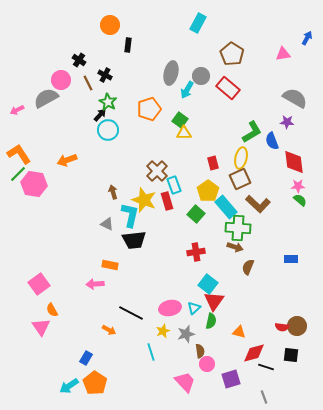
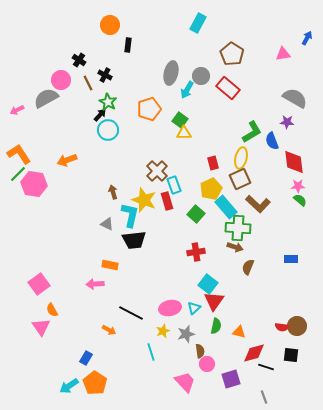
yellow pentagon at (208, 191): moved 3 px right, 2 px up; rotated 10 degrees clockwise
green semicircle at (211, 321): moved 5 px right, 5 px down
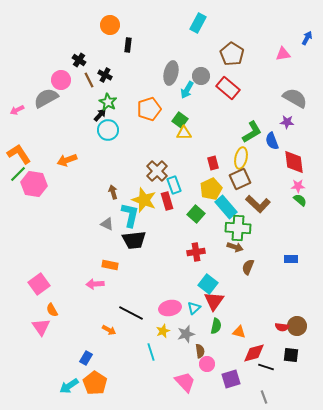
brown line at (88, 83): moved 1 px right, 3 px up
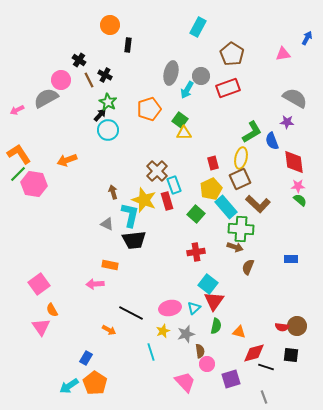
cyan rectangle at (198, 23): moved 4 px down
red rectangle at (228, 88): rotated 60 degrees counterclockwise
green cross at (238, 228): moved 3 px right, 1 px down
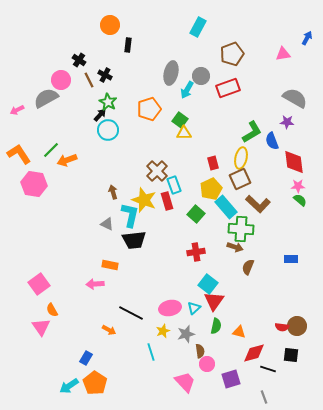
brown pentagon at (232, 54): rotated 20 degrees clockwise
green line at (18, 174): moved 33 px right, 24 px up
black line at (266, 367): moved 2 px right, 2 px down
